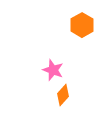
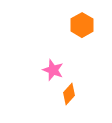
orange diamond: moved 6 px right, 1 px up
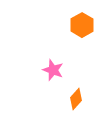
orange diamond: moved 7 px right, 5 px down
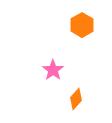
pink star: rotated 15 degrees clockwise
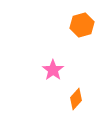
orange hexagon: rotated 15 degrees clockwise
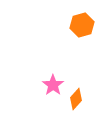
pink star: moved 15 px down
